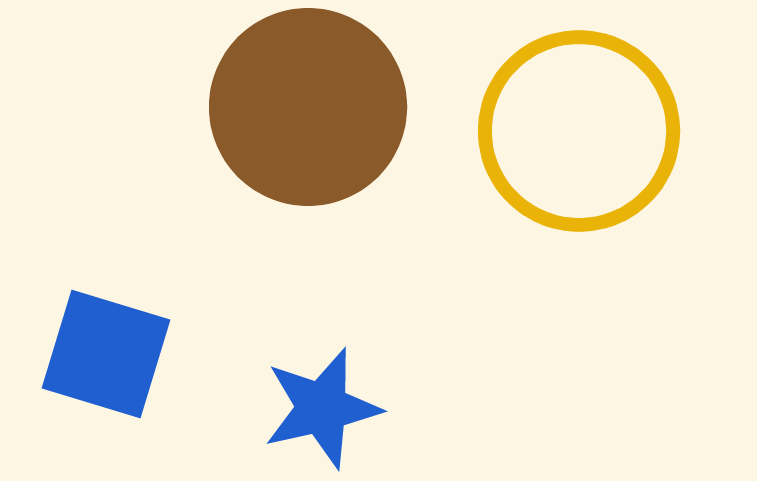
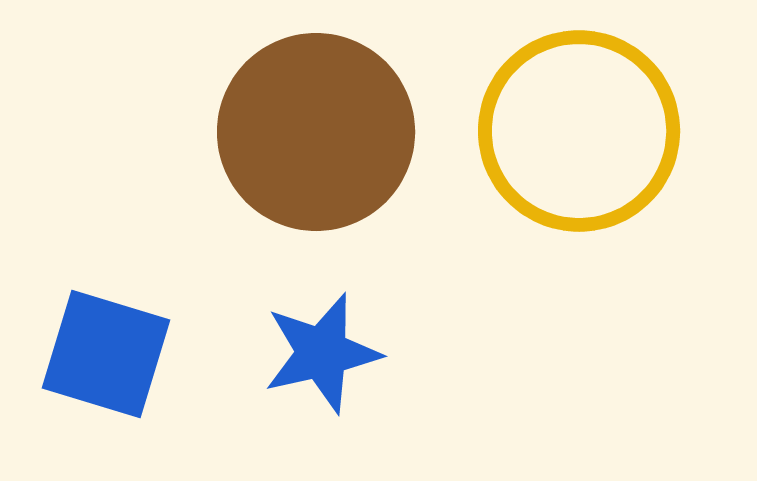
brown circle: moved 8 px right, 25 px down
blue star: moved 55 px up
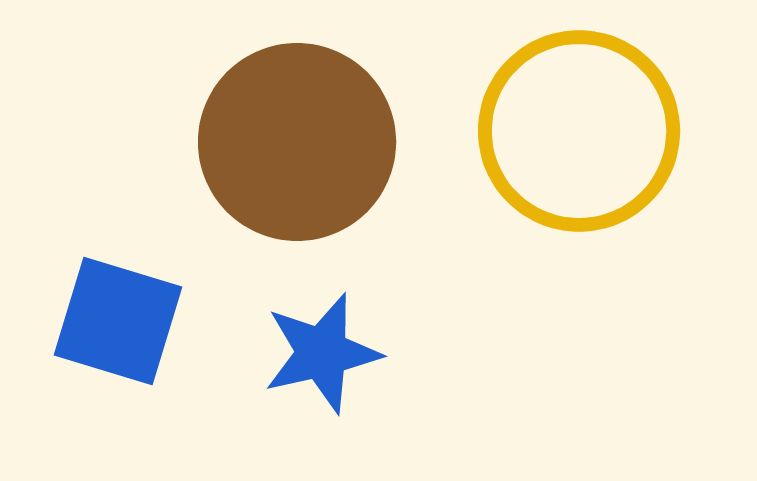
brown circle: moved 19 px left, 10 px down
blue square: moved 12 px right, 33 px up
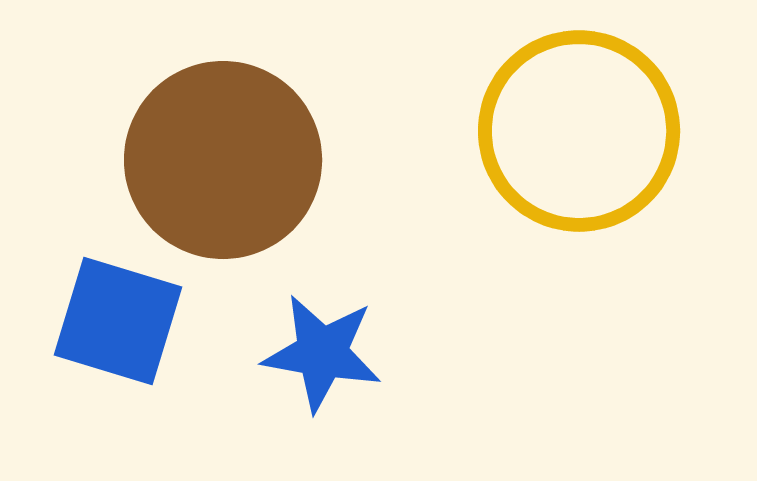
brown circle: moved 74 px left, 18 px down
blue star: rotated 23 degrees clockwise
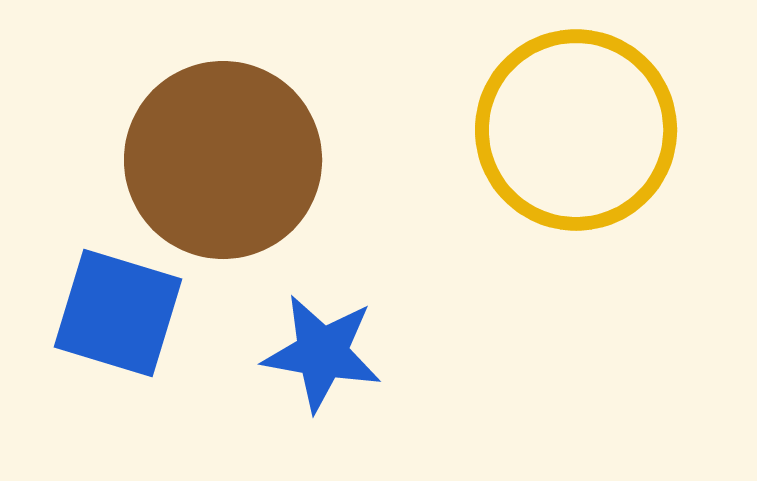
yellow circle: moved 3 px left, 1 px up
blue square: moved 8 px up
